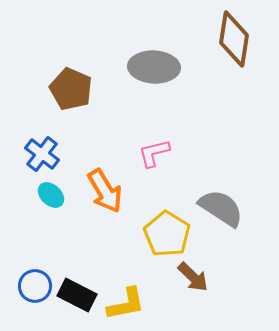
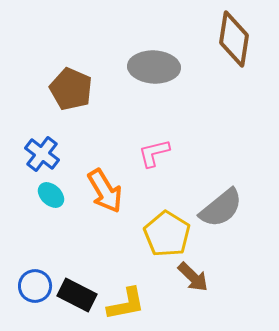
gray semicircle: rotated 108 degrees clockwise
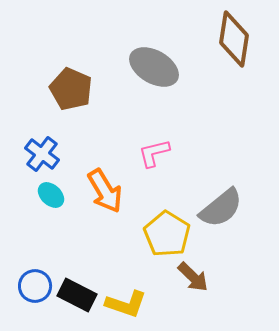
gray ellipse: rotated 27 degrees clockwise
yellow L-shape: rotated 30 degrees clockwise
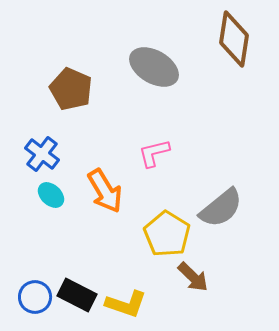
blue circle: moved 11 px down
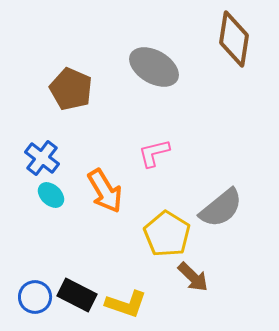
blue cross: moved 4 px down
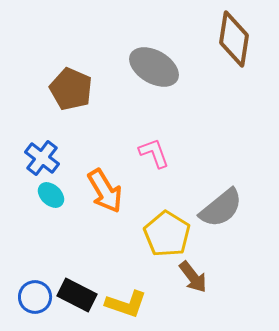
pink L-shape: rotated 84 degrees clockwise
brown arrow: rotated 8 degrees clockwise
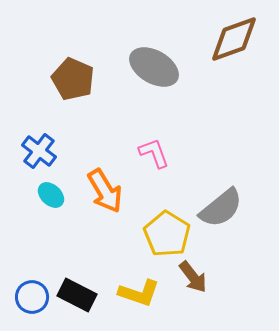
brown diamond: rotated 62 degrees clockwise
brown pentagon: moved 2 px right, 10 px up
blue cross: moved 3 px left, 7 px up
blue circle: moved 3 px left
yellow L-shape: moved 13 px right, 11 px up
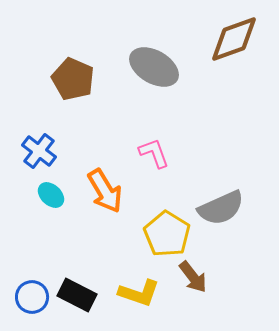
gray semicircle: rotated 15 degrees clockwise
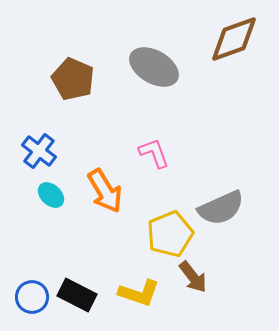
yellow pentagon: moved 3 px right; rotated 18 degrees clockwise
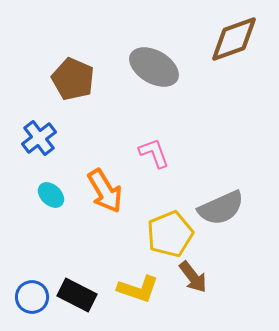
blue cross: moved 13 px up; rotated 16 degrees clockwise
yellow L-shape: moved 1 px left, 4 px up
